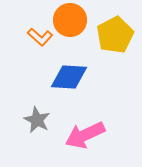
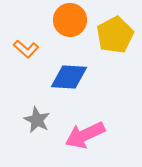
orange L-shape: moved 14 px left, 12 px down
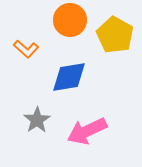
yellow pentagon: rotated 15 degrees counterclockwise
blue diamond: rotated 12 degrees counterclockwise
gray star: rotated 12 degrees clockwise
pink arrow: moved 2 px right, 4 px up
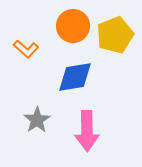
orange circle: moved 3 px right, 6 px down
yellow pentagon: rotated 21 degrees clockwise
blue diamond: moved 6 px right
pink arrow: rotated 66 degrees counterclockwise
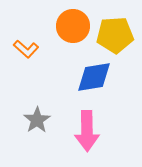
yellow pentagon: rotated 18 degrees clockwise
blue diamond: moved 19 px right
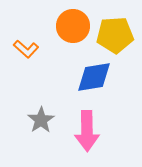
gray star: moved 4 px right
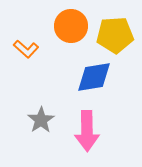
orange circle: moved 2 px left
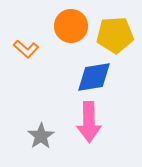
gray star: moved 16 px down
pink arrow: moved 2 px right, 9 px up
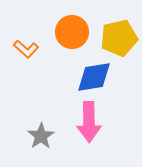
orange circle: moved 1 px right, 6 px down
yellow pentagon: moved 4 px right, 3 px down; rotated 9 degrees counterclockwise
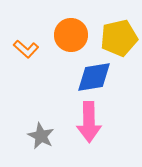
orange circle: moved 1 px left, 3 px down
gray star: rotated 12 degrees counterclockwise
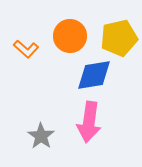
orange circle: moved 1 px left, 1 px down
blue diamond: moved 2 px up
pink arrow: rotated 9 degrees clockwise
gray star: rotated 8 degrees clockwise
